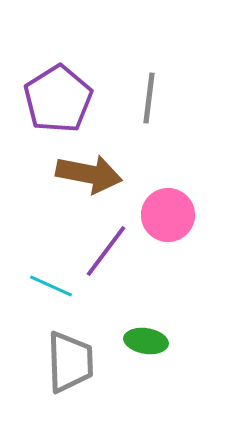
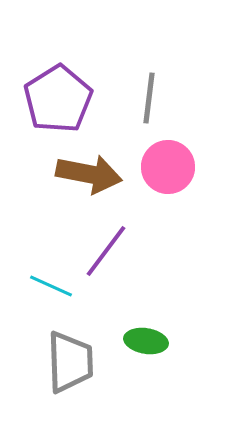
pink circle: moved 48 px up
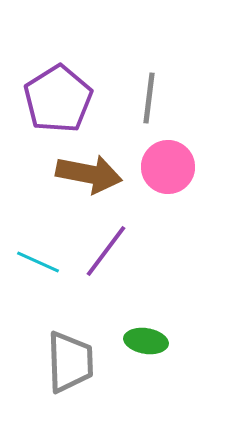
cyan line: moved 13 px left, 24 px up
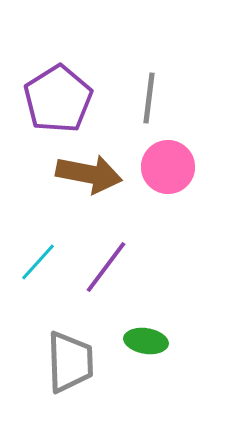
purple line: moved 16 px down
cyan line: rotated 72 degrees counterclockwise
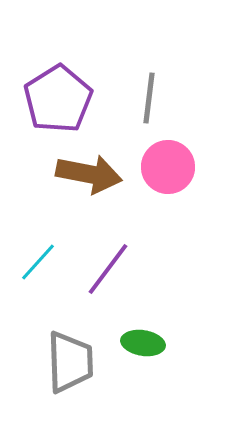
purple line: moved 2 px right, 2 px down
green ellipse: moved 3 px left, 2 px down
